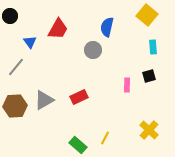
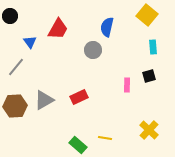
yellow line: rotated 72 degrees clockwise
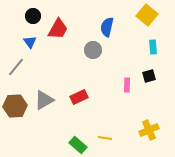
black circle: moved 23 px right
yellow cross: rotated 24 degrees clockwise
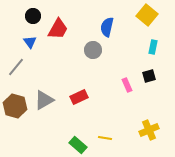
cyan rectangle: rotated 16 degrees clockwise
pink rectangle: rotated 24 degrees counterclockwise
brown hexagon: rotated 20 degrees clockwise
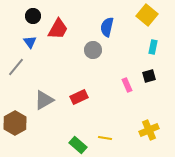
brown hexagon: moved 17 px down; rotated 15 degrees clockwise
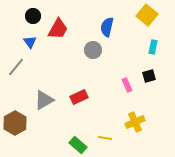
yellow cross: moved 14 px left, 8 px up
